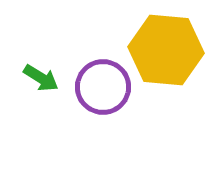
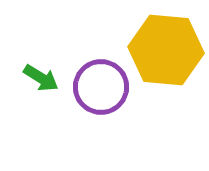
purple circle: moved 2 px left
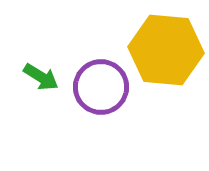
green arrow: moved 1 px up
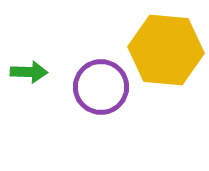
green arrow: moved 12 px left, 5 px up; rotated 30 degrees counterclockwise
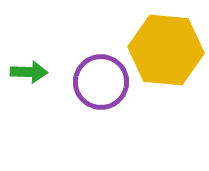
purple circle: moved 5 px up
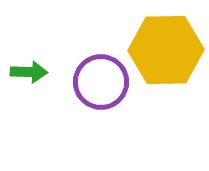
yellow hexagon: rotated 6 degrees counterclockwise
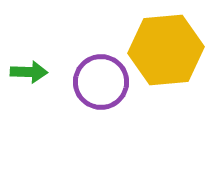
yellow hexagon: rotated 4 degrees counterclockwise
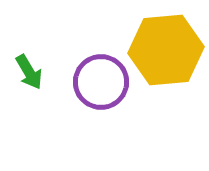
green arrow: rotated 57 degrees clockwise
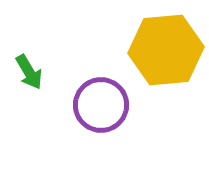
purple circle: moved 23 px down
